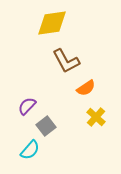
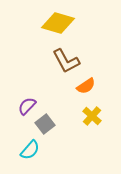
yellow diamond: moved 6 px right; rotated 24 degrees clockwise
orange semicircle: moved 2 px up
yellow cross: moved 4 px left, 1 px up
gray square: moved 1 px left, 2 px up
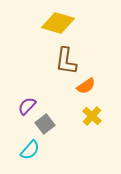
brown L-shape: rotated 36 degrees clockwise
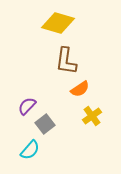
orange semicircle: moved 6 px left, 3 px down
yellow cross: rotated 12 degrees clockwise
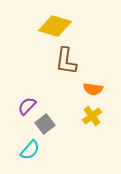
yellow diamond: moved 3 px left, 3 px down
orange semicircle: moved 13 px right; rotated 42 degrees clockwise
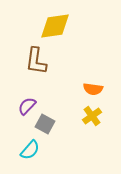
yellow diamond: rotated 24 degrees counterclockwise
brown L-shape: moved 30 px left
gray square: rotated 24 degrees counterclockwise
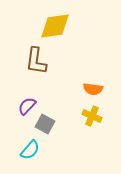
yellow cross: rotated 30 degrees counterclockwise
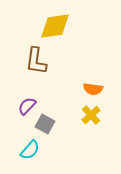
yellow cross: moved 1 px left, 1 px up; rotated 24 degrees clockwise
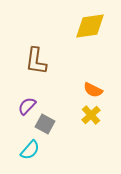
yellow diamond: moved 35 px right
orange semicircle: moved 1 px down; rotated 18 degrees clockwise
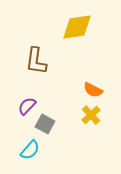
yellow diamond: moved 13 px left, 1 px down
